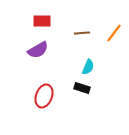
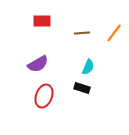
purple semicircle: moved 14 px down
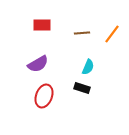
red rectangle: moved 4 px down
orange line: moved 2 px left, 1 px down
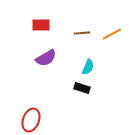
red rectangle: moved 1 px left
orange line: rotated 24 degrees clockwise
purple semicircle: moved 8 px right, 6 px up
red ellipse: moved 13 px left, 24 px down
